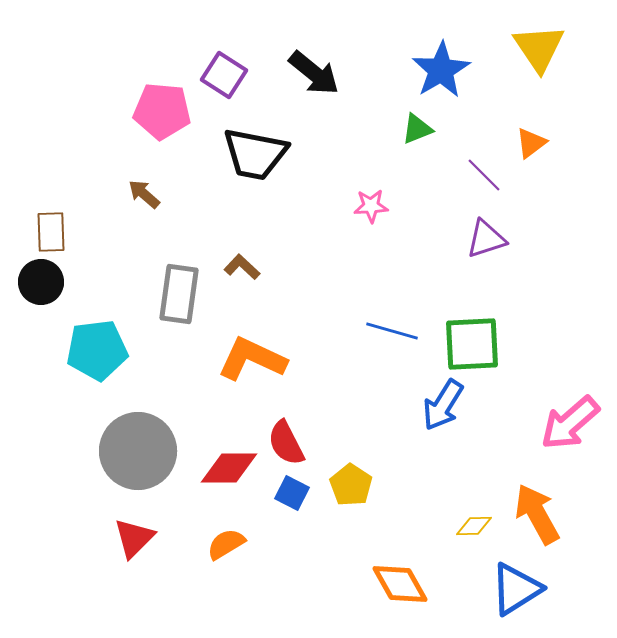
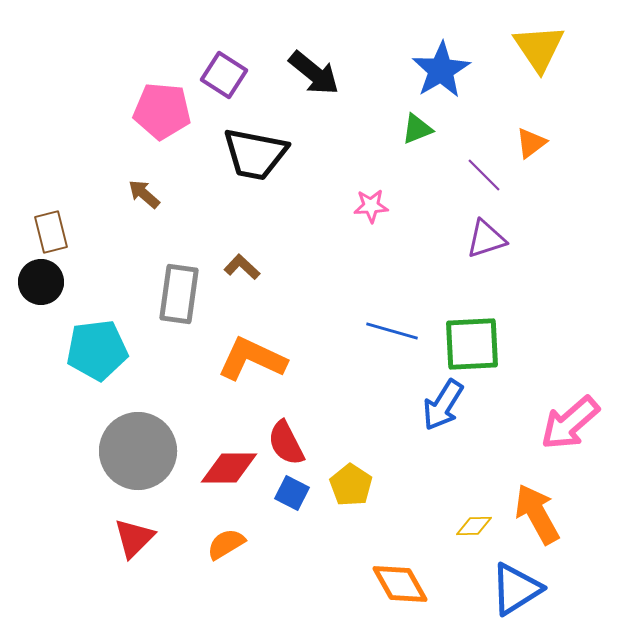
brown rectangle: rotated 12 degrees counterclockwise
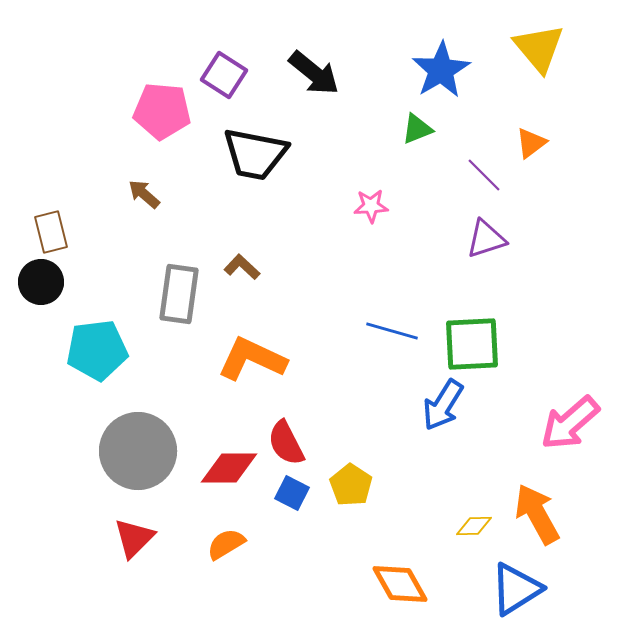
yellow triangle: rotated 6 degrees counterclockwise
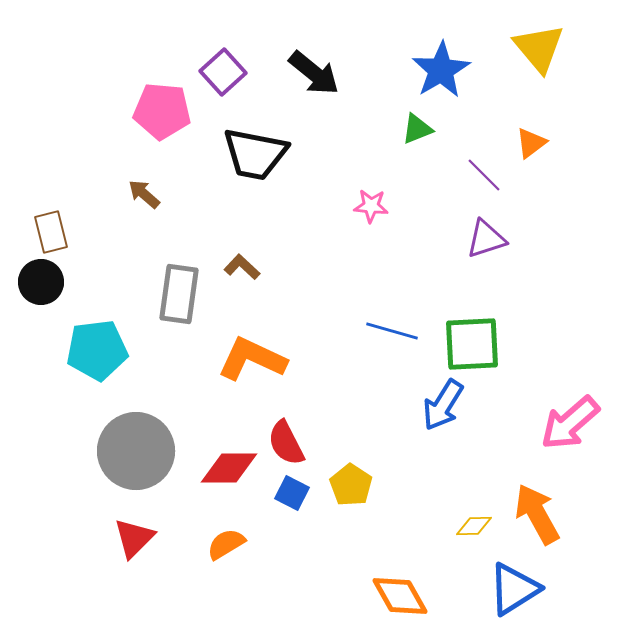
purple square: moved 1 px left, 3 px up; rotated 15 degrees clockwise
pink star: rotated 8 degrees clockwise
gray circle: moved 2 px left
orange diamond: moved 12 px down
blue triangle: moved 2 px left
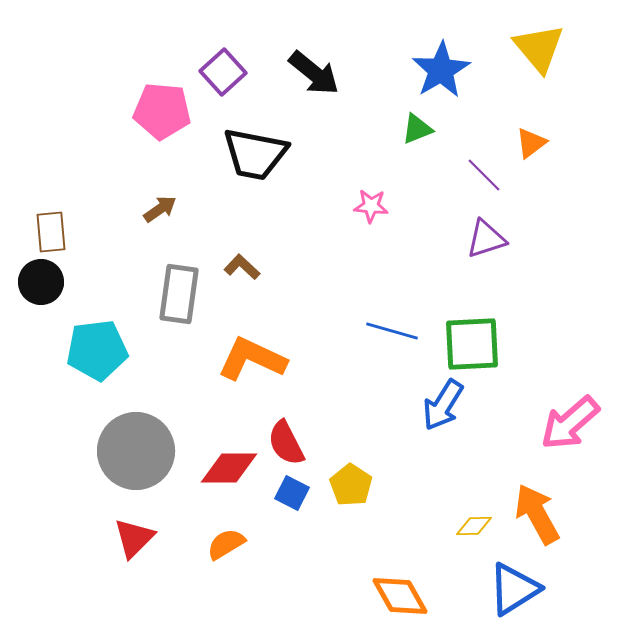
brown arrow: moved 16 px right, 15 px down; rotated 104 degrees clockwise
brown rectangle: rotated 9 degrees clockwise
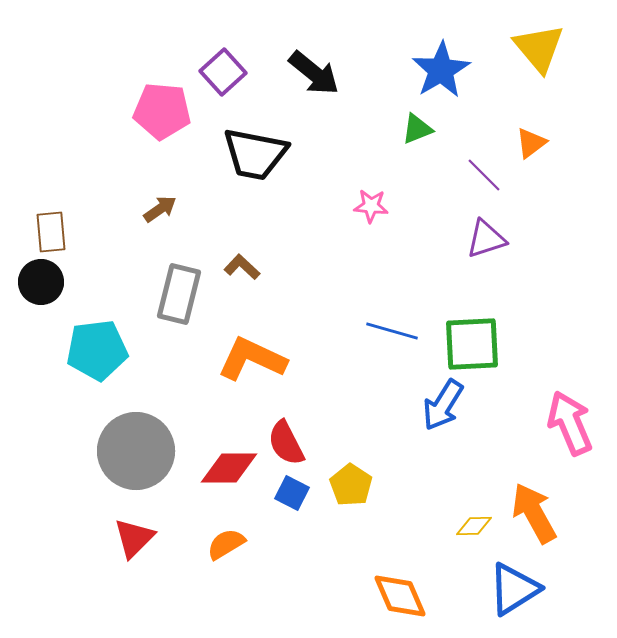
gray rectangle: rotated 6 degrees clockwise
pink arrow: rotated 108 degrees clockwise
orange arrow: moved 3 px left, 1 px up
orange diamond: rotated 6 degrees clockwise
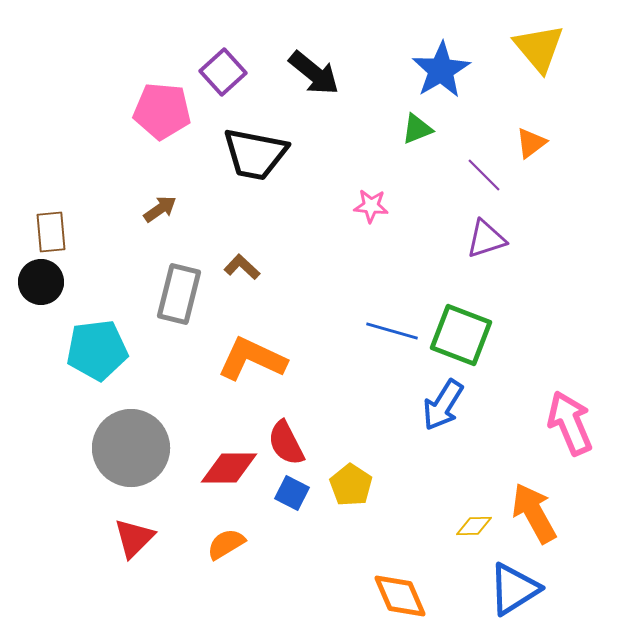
green square: moved 11 px left, 9 px up; rotated 24 degrees clockwise
gray circle: moved 5 px left, 3 px up
